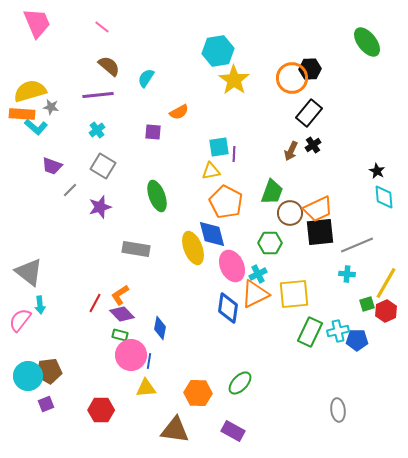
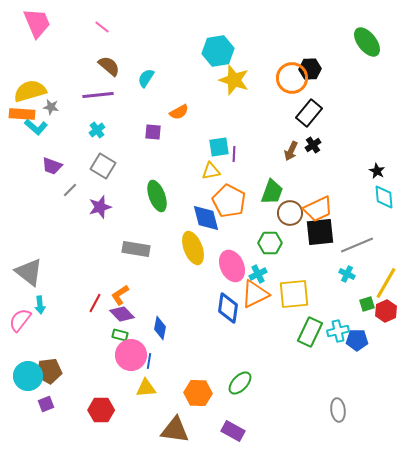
yellow star at (234, 80): rotated 16 degrees counterclockwise
orange pentagon at (226, 202): moved 3 px right, 1 px up
blue diamond at (212, 234): moved 6 px left, 16 px up
cyan cross at (347, 274): rotated 21 degrees clockwise
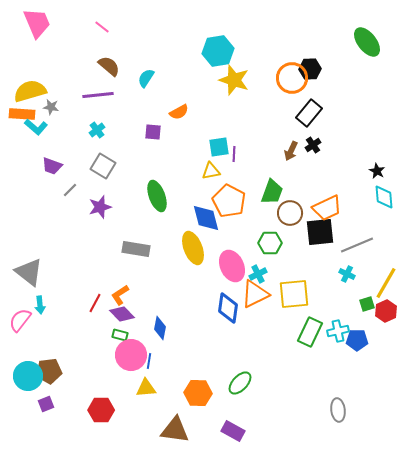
orange trapezoid at (318, 209): moved 9 px right, 1 px up
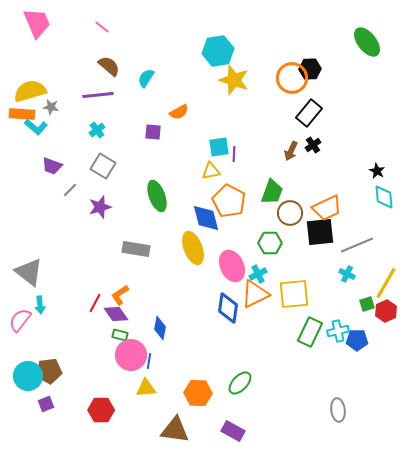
purple diamond at (122, 314): moved 6 px left; rotated 10 degrees clockwise
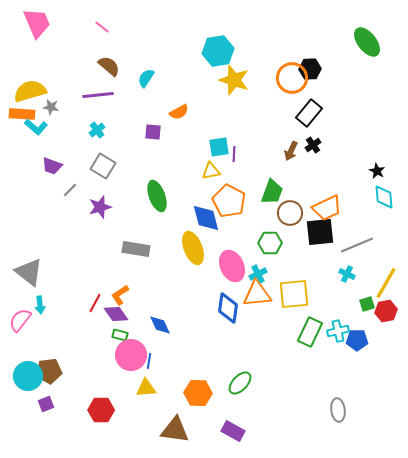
orange triangle at (255, 294): moved 2 px right; rotated 20 degrees clockwise
red hexagon at (386, 311): rotated 15 degrees clockwise
blue diamond at (160, 328): moved 3 px up; rotated 35 degrees counterclockwise
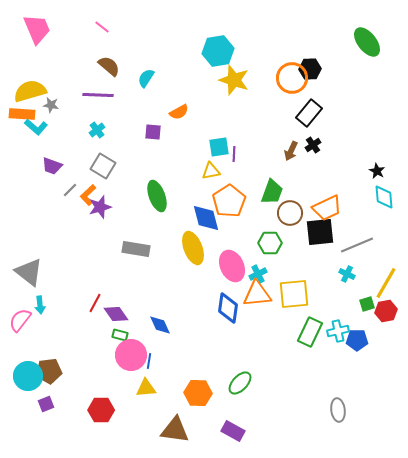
pink trapezoid at (37, 23): moved 6 px down
purple line at (98, 95): rotated 8 degrees clockwise
gray star at (51, 107): moved 2 px up
orange pentagon at (229, 201): rotated 12 degrees clockwise
orange L-shape at (120, 295): moved 32 px left, 100 px up; rotated 10 degrees counterclockwise
